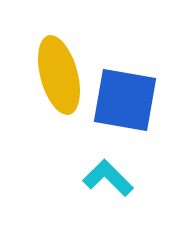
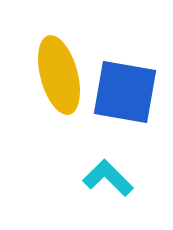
blue square: moved 8 px up
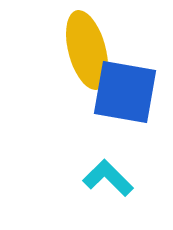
yellow ellipse: moved 28 px right, 25 px up
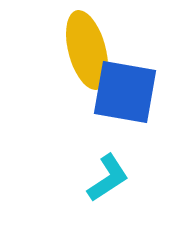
cyan L-shape: rotated 102 degrees clockwise
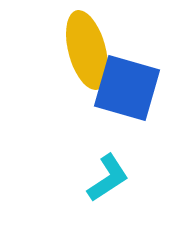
blue square: moved 2 px right, 4 px up; rotated 6 degrees clockwise
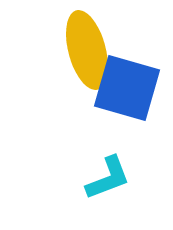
cyan L-shape: rotated 12 degrees clockwise
